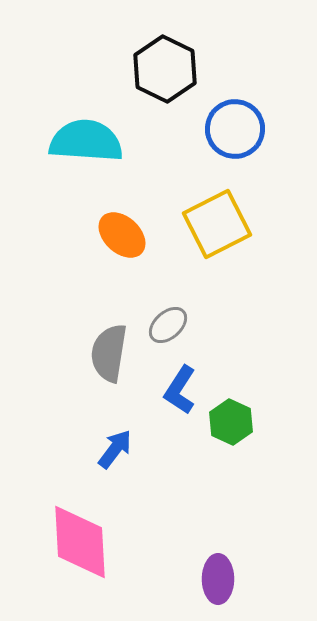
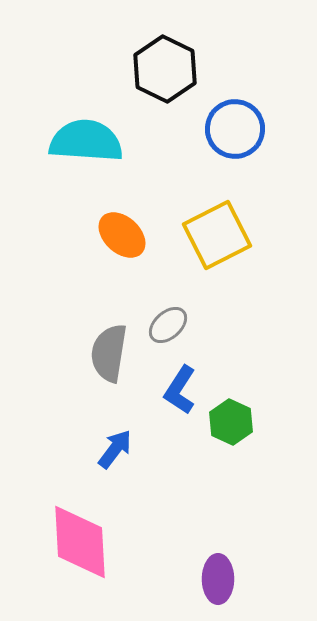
yellow square: moved 11 px down
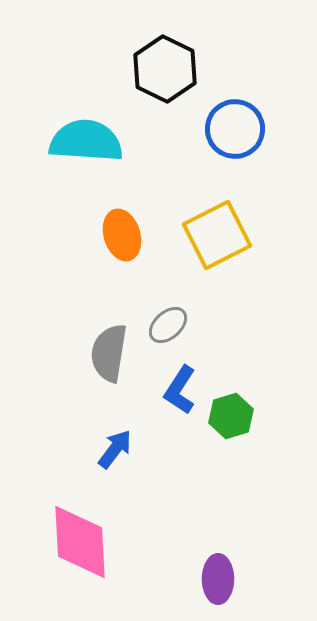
orange ellipse: rotated 30 degrees clockwise
green hexagon: moved 6 px up; rotated 18 degrees clockwise
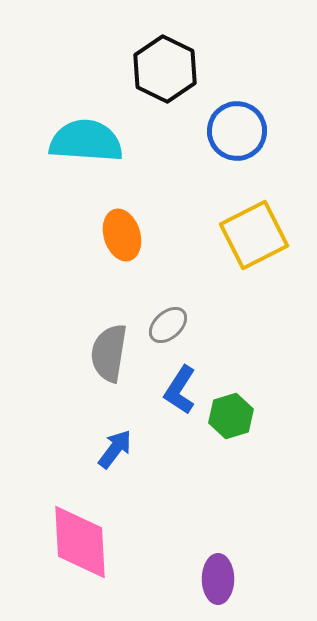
blue circle: moved 2 px right, 2 px down
yellow square: moved 37 px right
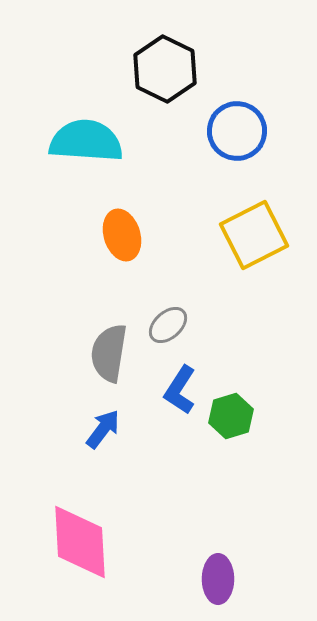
blue arrow: moved 12 px left, 20 px up
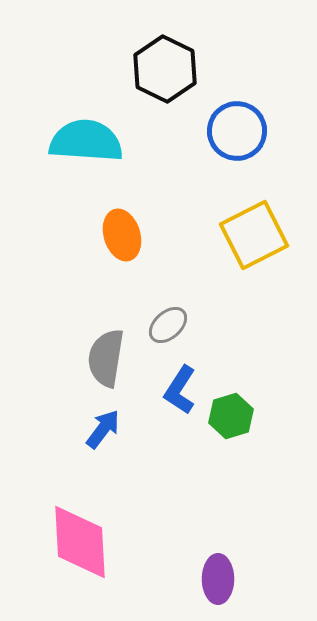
gray semicircle: moved 3 px left, 5 px down
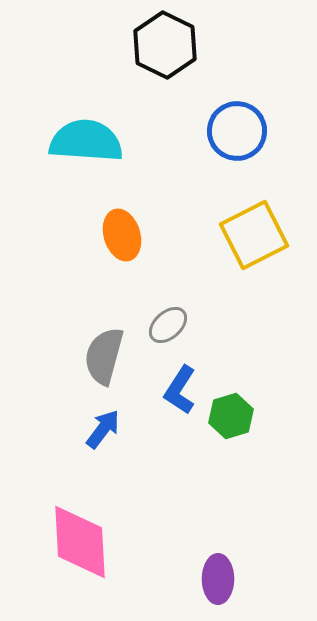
black hexagon: moved 24 px up
gray semicircle: moved 2 px left, 2 px up; rotated 6 degrees clockwise
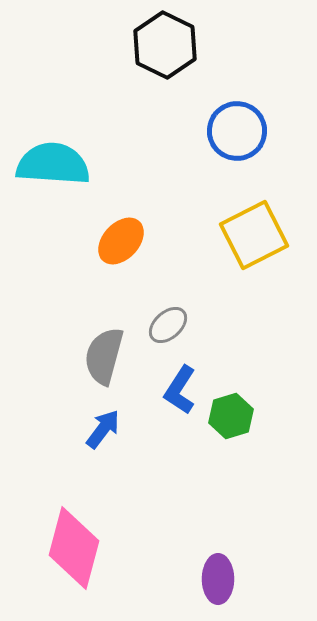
cyan semicircle: moved 33 px left, 23 px down
orange ellipse: moved 1 px left, 6 px down; rotated 60 degrees clockwise
pink diamond: moved 6 px left, 6 px down; rotated 18 degrees clockwise
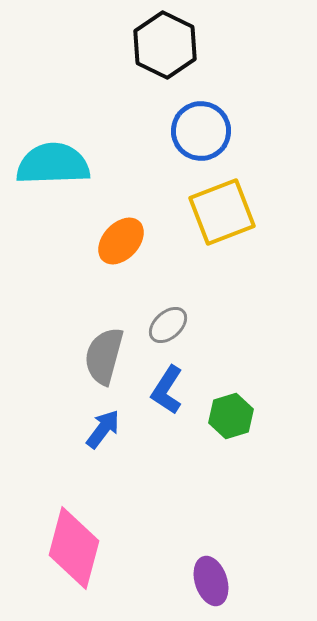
blue circle: moved 36 px left
cyan semicircle: rotated 6 degrees counterclockwise
yellow square: moved 32 px left, 23 px up; rotated 6 degrees clockwise
blue L-shape: moved 13 px left
purple ellipse: moved 7 px left, 2 px down; rotated 18 degrees counterclockwise
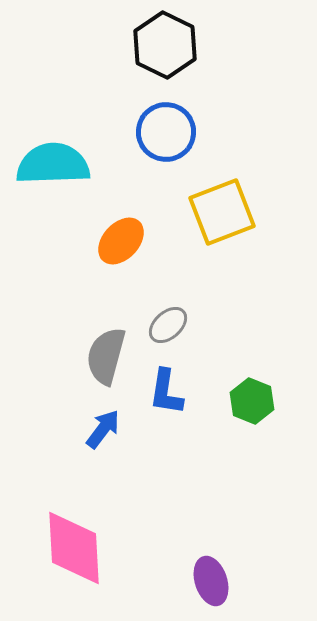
blue circle: moved 35 px left, 1 px down
gray semicircle: moved 2 px right
blue L-shape: moved 1 px left, 2 px down; rotated 24 degrees counterclockwise
green hexagon: moved 21 px right, 15 px up; rotated 21 degrees counterclockwise
pink diamond: rotated 18 degrees counterclockwise
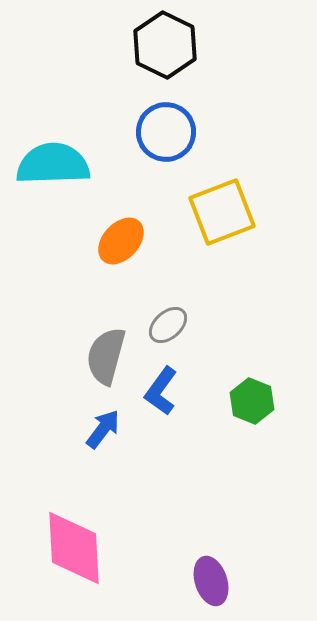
blue L-shape: moved 5 px left, 1 px up; rotated 27 degrees clockwise
